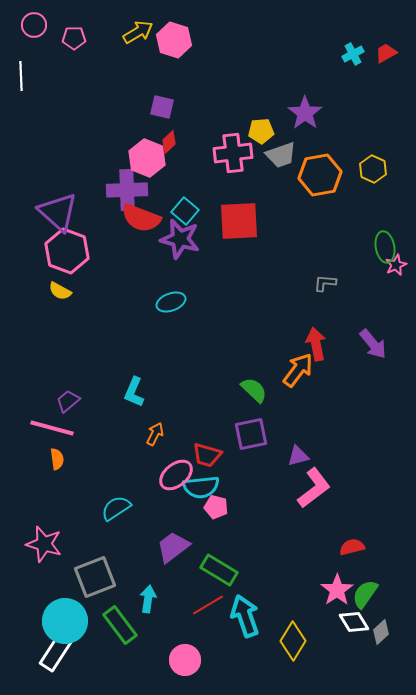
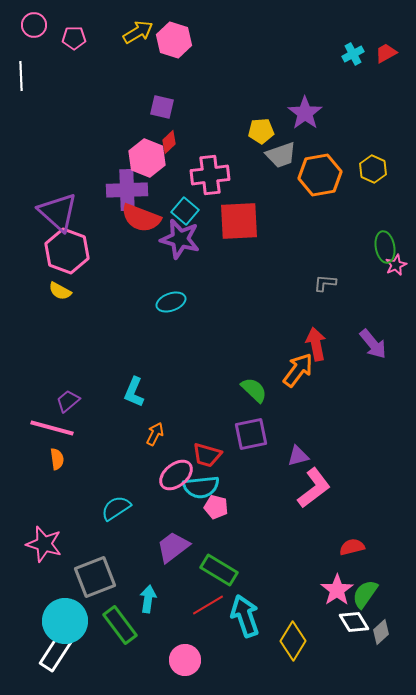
pink cross at (233, 153): moved 23 px left, 22 px down
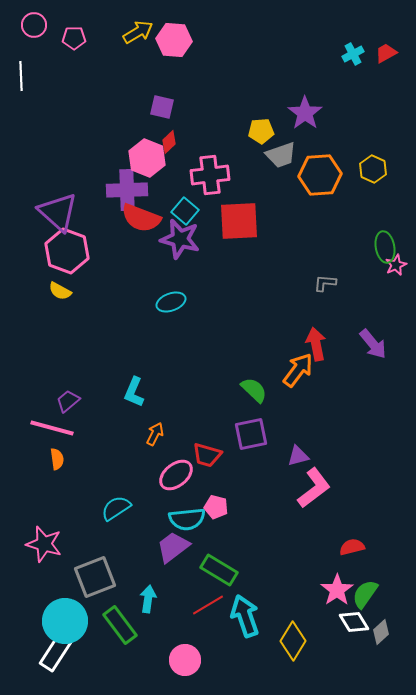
pink hexagon at (174, 40): rotated 12 degrees counterclockwise
orange hexagon at (320, 175): rotated 6 degrees clockwise
cyan semicircle at (201, 487): moved 14 px left, 32 px down
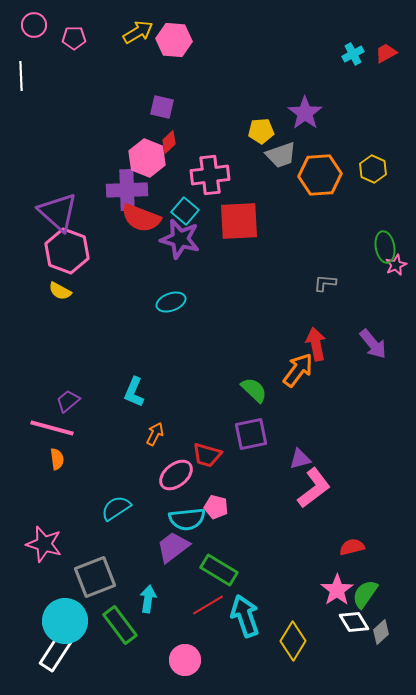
purple triangle at (298, 456): moved 2 px right, 3 px down
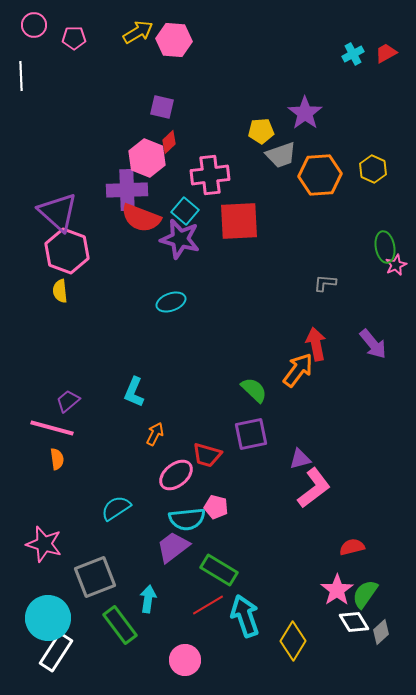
yellow semicircle at (60, 291): rotated 55 degrees clockwise
cyan circle at (65, 621): moved 17 px left, 3 px up
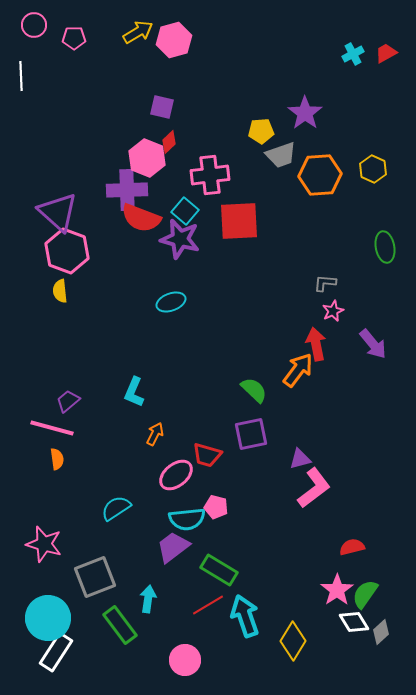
pink hexagon at (174, 40): rotated 20 degrees counterclockwise
pink star at (396, 265): moved 63 px left, 46 px down
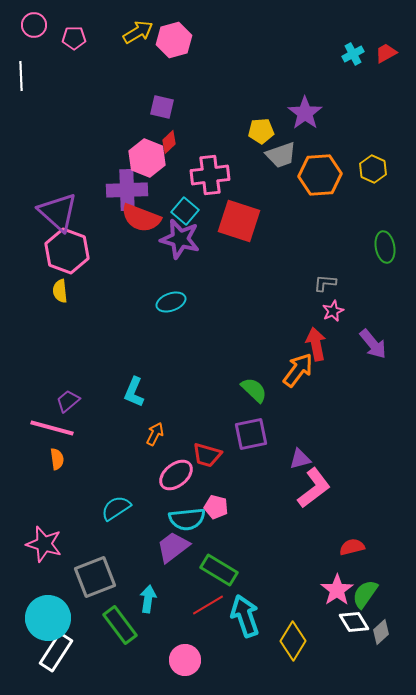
red square at (239, 221): rotated 21 degrees clockwise
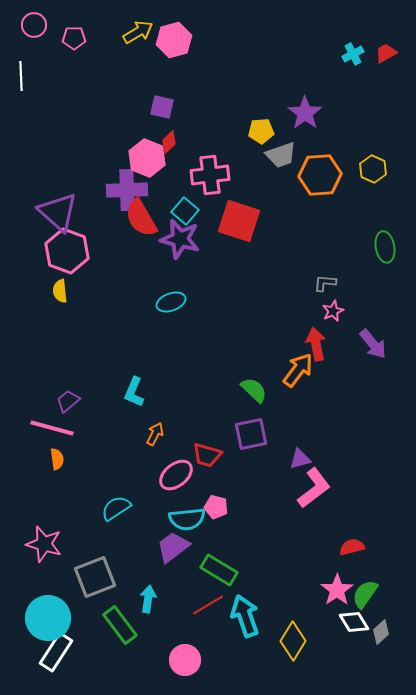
red semicircle at (141, 218): rotated 39 degrees clockwise
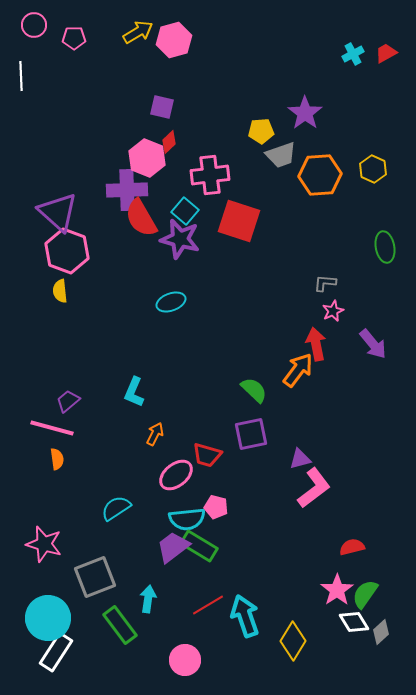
green rectangle at (219, 570): moved 20 px left, 24 px up
